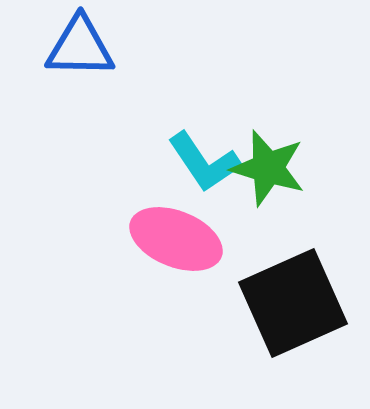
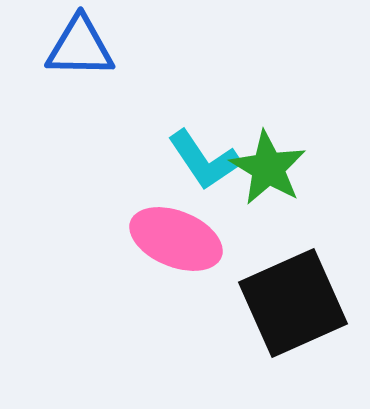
cyan L-shape: moved 2 px up
green star: rotated 14 degrees clockwise
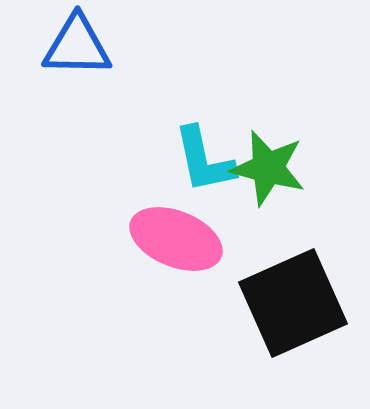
blue triangle: moved 3 px left, 1 px up
cyan L-shape: rotated 22 degrees clockwise
green star: rotated 16 degrees counterclockwise
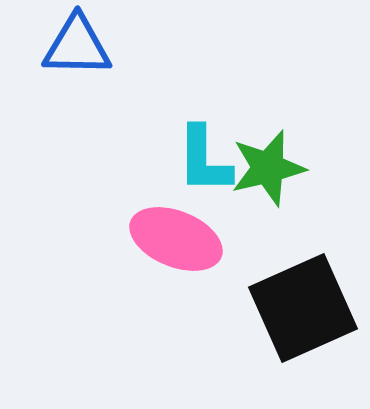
cyan L-shape: rotated 12 degrees clockwise
green star: rotated 28 degrees counterclockwise
black square: moved 10 px right, 5 px down
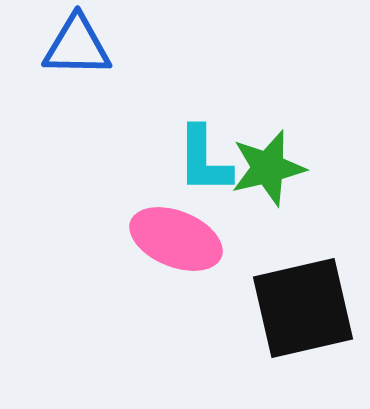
black square: rotated 11 degrees clockwise
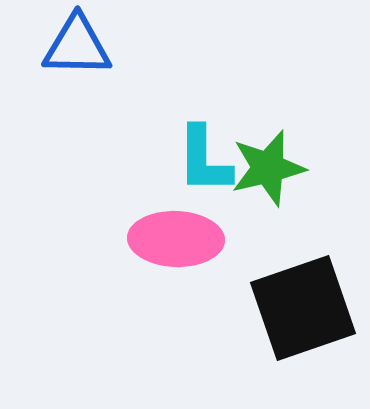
pink ellipse: rotated 20 degrees counterclockwise
black square: rotated 6 degrees counterclockwise
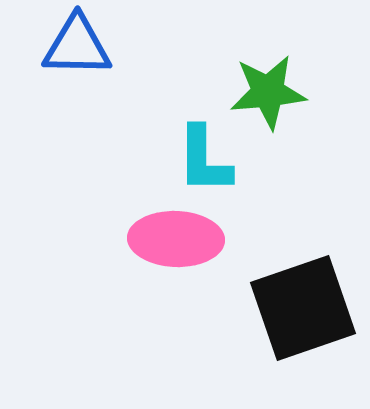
green star: moved 76 px up; rotated 8 degrees clockwise
